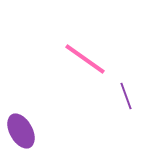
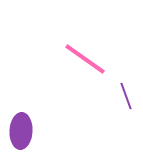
purple ellipse: rotated 32 degrees clockwise
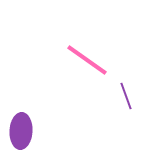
pink line: moved 2 px right, 1 px down
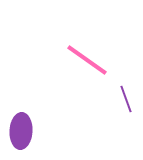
purple line: moved 3 px down
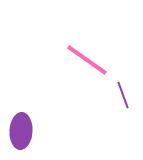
purple line: moved 3 px left, 4 px up
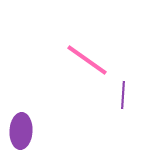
purple line: rotated 24 degrees clockwise
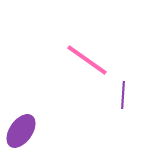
purple ellipse: rotated 32 degrees clockwise
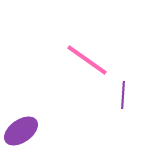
purple ellipse: rotated 20 degrees clockwise
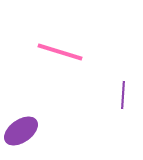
pink line: moved 27 px left, 8 px up; rotated 18 degrees counterclockwise
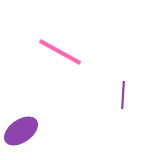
pink line: rotated 12 degrees clockwise
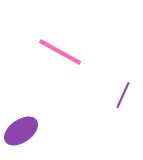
purple line: rotated 20 degrees clockwise
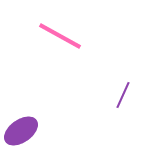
pink line: moved 16 px up
